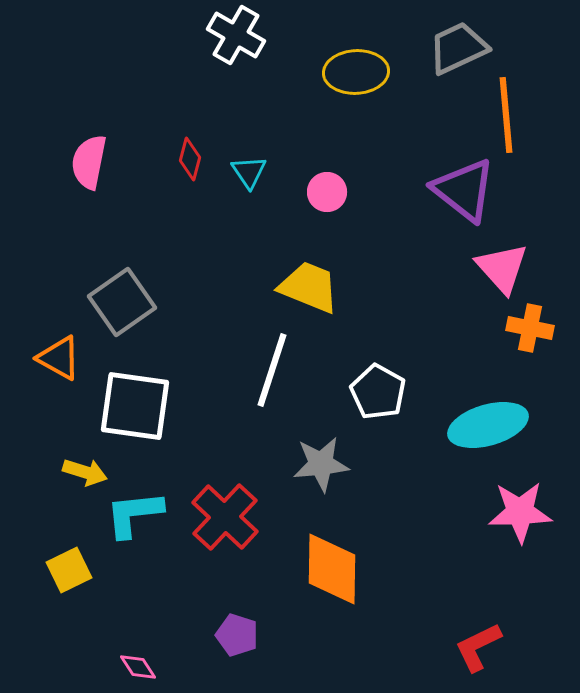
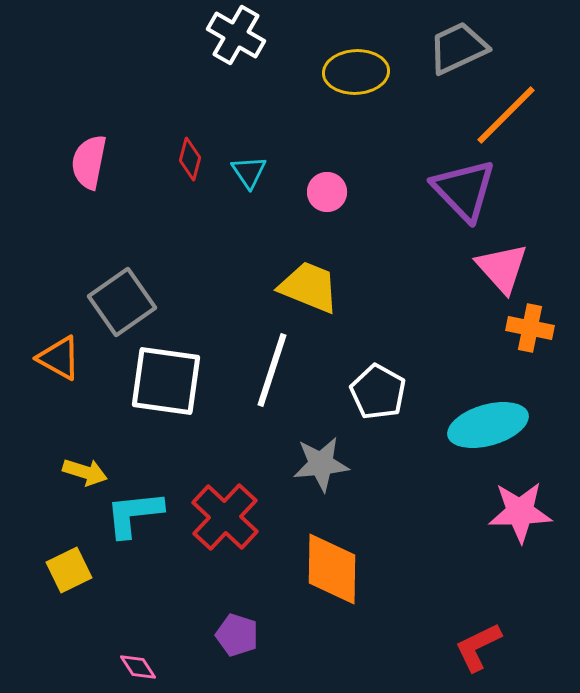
orange line: rotated 50 degrees clockwise
purple triangle: rotated 8 degrees clockwise
white square: moved 31 px right, 25 px up
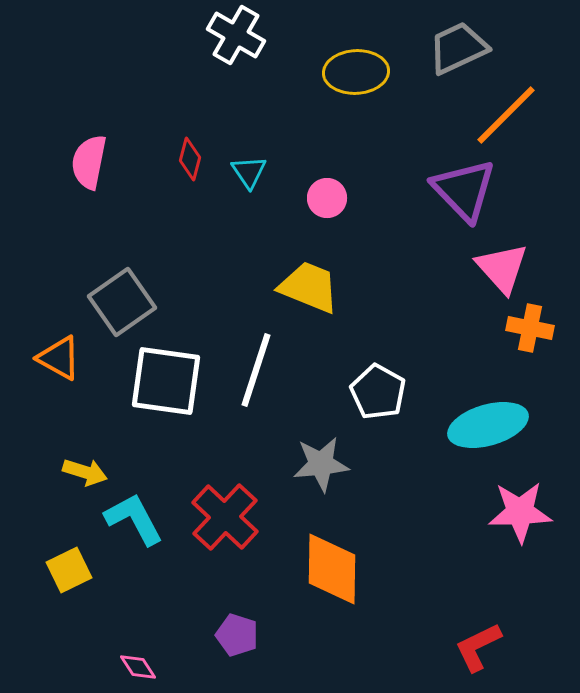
pink circle: moved 6 px down
white line: moved 16 px left
cyan L-shape: moved 5 px down; rotated 68 degrees clockwise
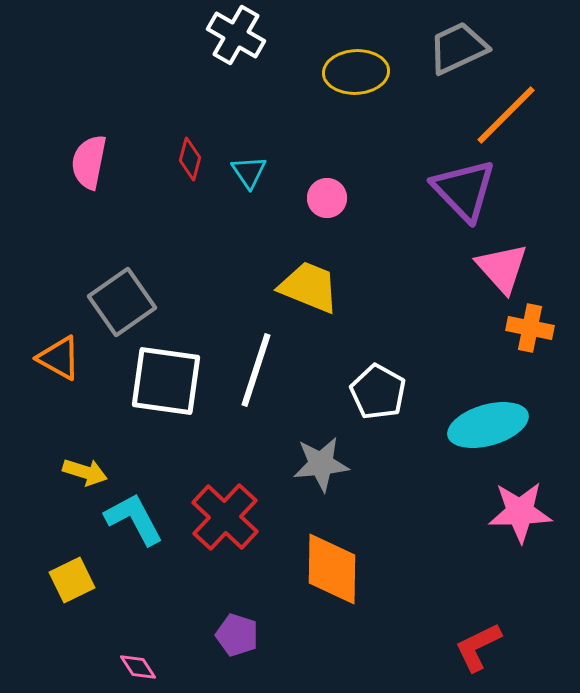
yellow square: moved 3 px right, 10 px down
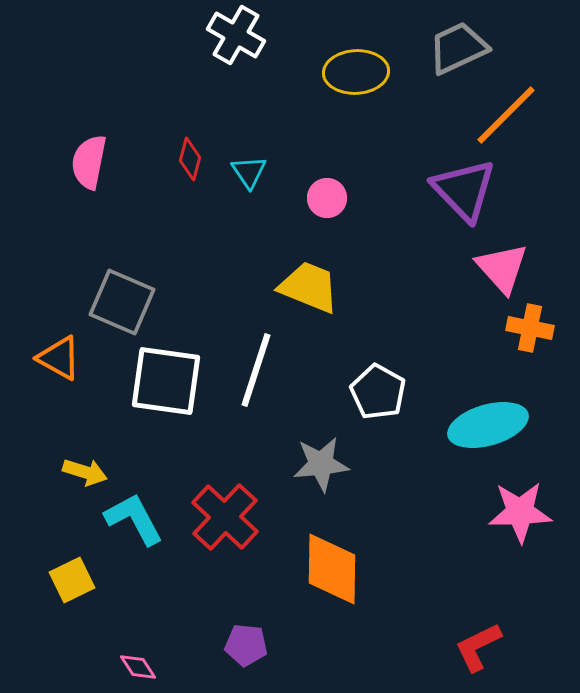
gray square: rotated 32 degrees counterclockwise
purple pentagon: moved 9 px right, 10 px down; rotated 12 degrees counterclockwise
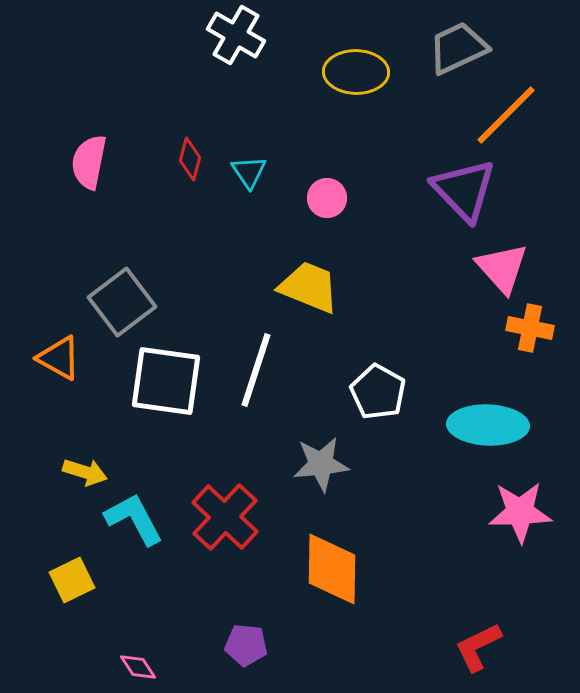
yellow ellipse: rotated 4 degrees clockwise
gray square: rotated 30 degrees clockwise
cyan ellipse: rotated 18 degrees clockwise
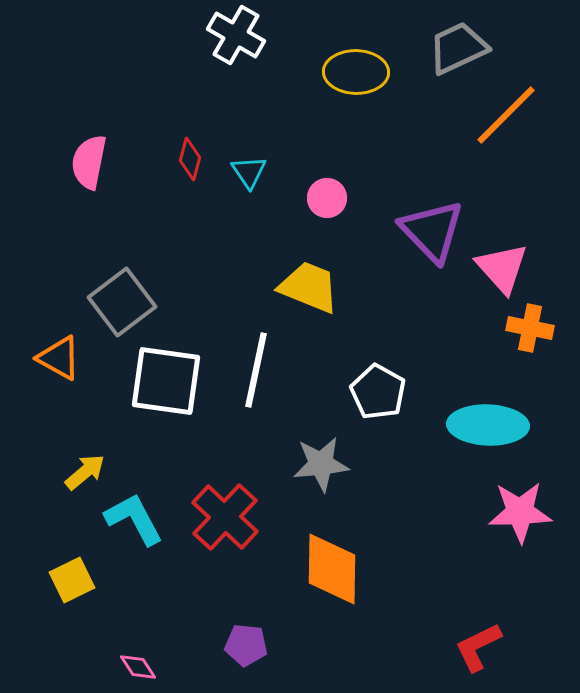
purple triangle: moved 32 px left, 41 px down
white line: rotated 6 degrees counterclockwise
yellow arrow: rotated 57 degrees counterclockwise
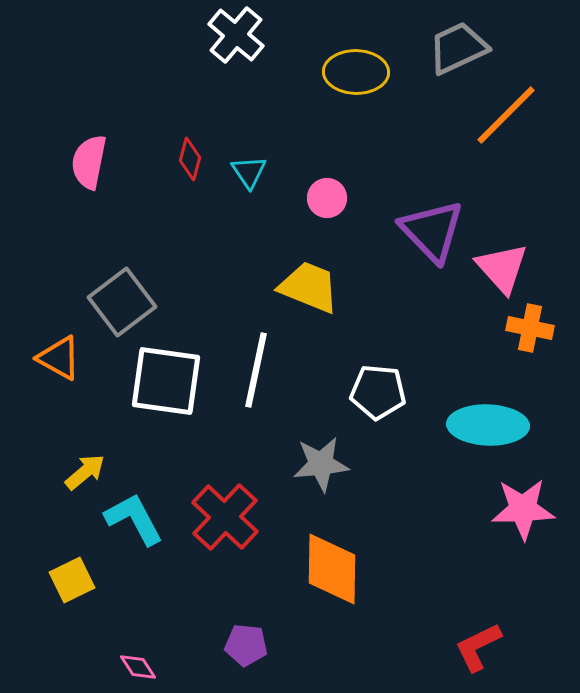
white cross: rotated 10 degrees clockwise
white pentagon: rotated 24 degrees counterclockwise
pink star: moved 3 px right, 3 px up
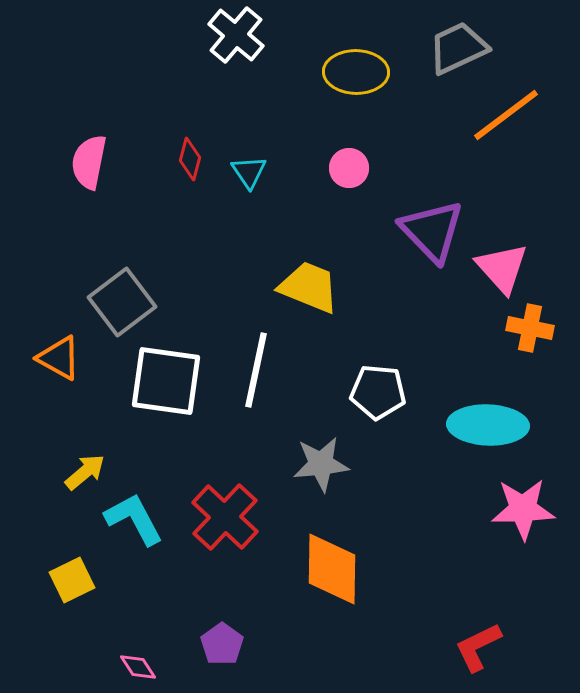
orange line: rotated 8 degrees clockwise
pink circle: moved 22 px right, 30 px up
purple pentagon: moved 24 px left, 1 px up; rotated 30 degrees clockwise
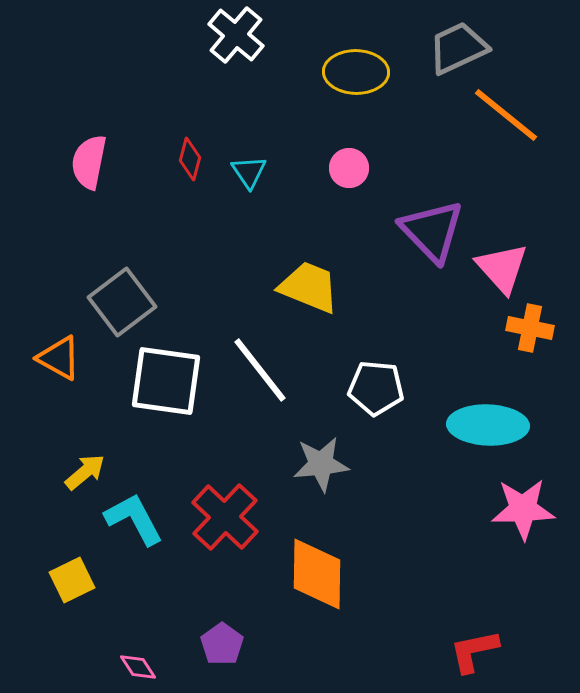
orange line: rotated 76 degrees clockwise
white line: moved 4 px right; rotated 50 degrees counterclockwise
white pentagon: moved 2 px left, 4 px up
orange diamond: moved 15 px left, 5 px down
red L-shape: moved 4 px left, 4 px down; rotated 14 degrees clockwise
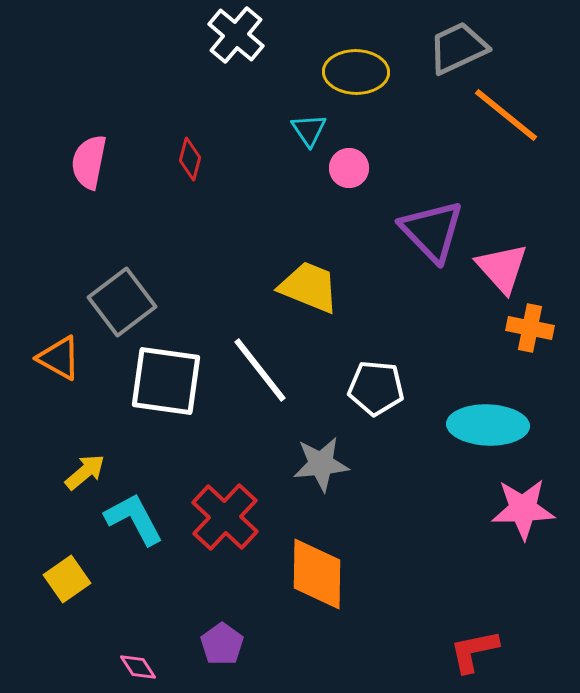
cyan triangle: moved 60 px right, 42 px up
yellow square: moved 5 px left, 1 px up; rotated 9 degrees counterclockwise
